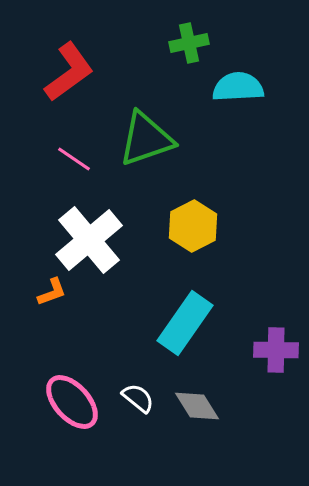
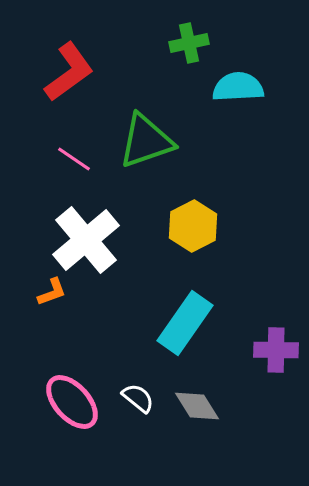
green triangle: moved 2 px down
white cross: moved 3 px left
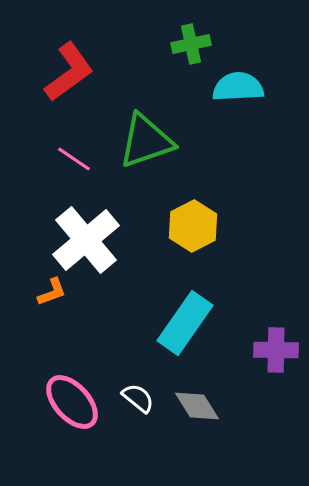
green cross: moved 2 px right, 1 px down
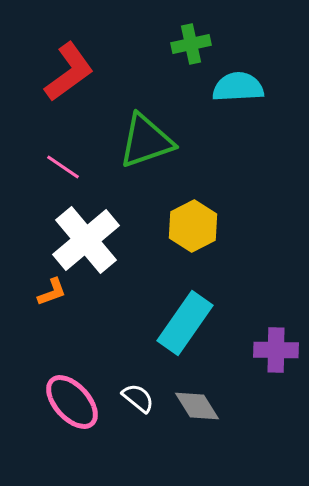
pink line: moved 11 px left, 8 px down
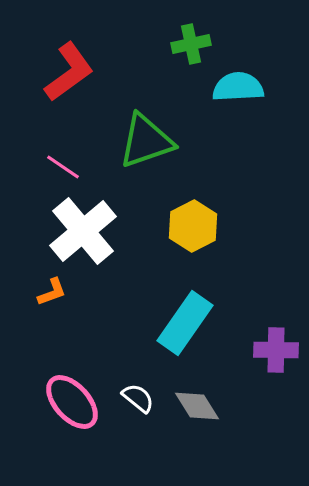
white cross: moved 3 px left, 9 px up
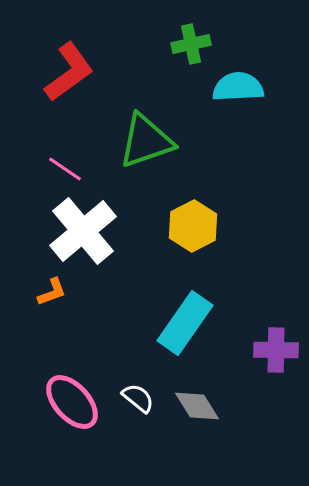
pink line: moved 2 px right, 2 px down
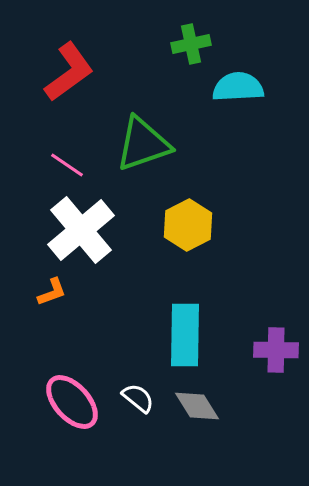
green triangle: moved 3 px left, 3 px down
pink line: moved 2 px right, 4 px up
yellow hexagon: moved 5 px left, 1 px up
white cross: moved 2 px left, 1 px up
cyan rectangle: moved 12 px down; rotated 34 degrees counterclockwise
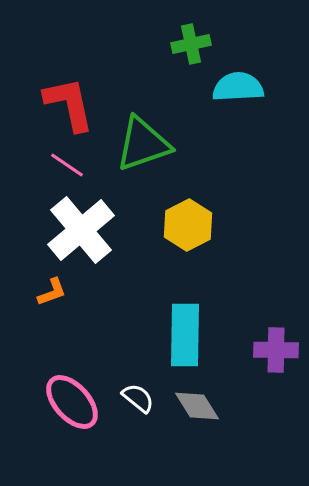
red L-shape: moved 32 px down; rotated 66 degrees counterclockwise
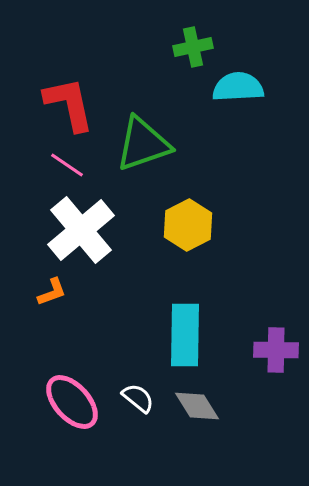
green cross: moved 2 px right, 3 px down
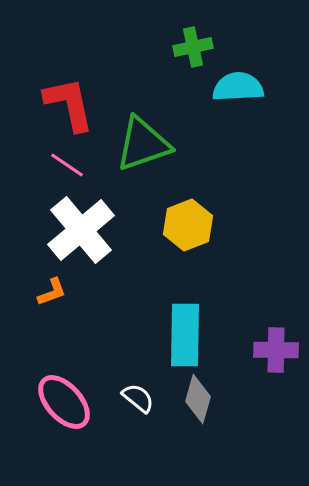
yellow hexagon: rotated 6 degrees clockwise
pink ellipse: moved 8 px left
gray diamond: moved 1 px right, 7 px up; rotated 48 degrees clockwise
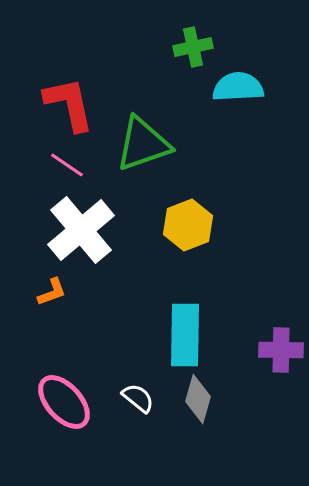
purple cross: moved 5 px right
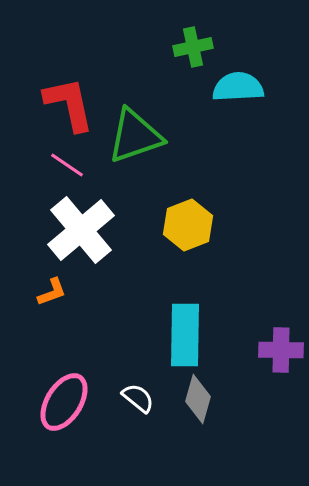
green triangle: moved 8 px left, 8 px up
pink ellipse: rotated 74 degrees clockwise
